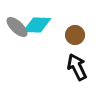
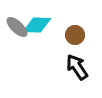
black arrow: rotated 8 degrees counterclockwise
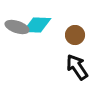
gray ellipse: rotated 25 degrees counterclockwise
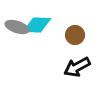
black arrow: rotated 84 degrees counterclockwise
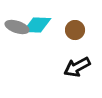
brown circle: moved 5 px up
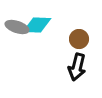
brown circle: moved 4 px right, 9 px down
black arrow: rotated 48 degrees counterclockwise
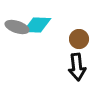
black arrow: rotated 20 degrees counterclockwise
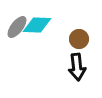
gray ellipse: rotated 70 degrees counterclockwise
